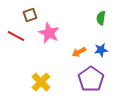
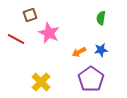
red line: moved 3 px down
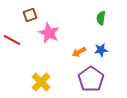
red line: moved 4 px left, 1 px down
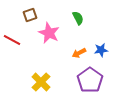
green semicircle: moved 23 px left; rotated 144 degrees clockwise
orange arrow: moved 1 px down
purple pentagon: moved 1 px left, 1 px down
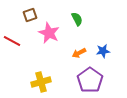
green semicircle: moved 1 px left, 1 px down
red line: moved 1 px down
blue star: moved 2 px right, 1 px down
yellow cross: rotated 30 degrees clockwise
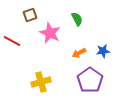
pink star: moved 1 px right
